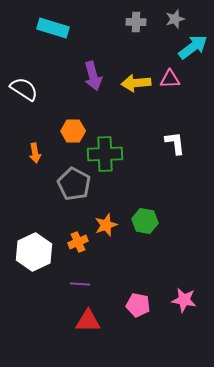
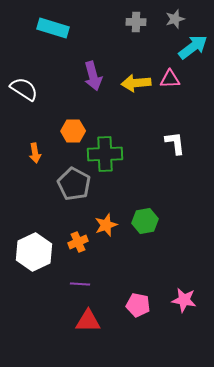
green hexagon: rotated 20 degrees counterclockwise
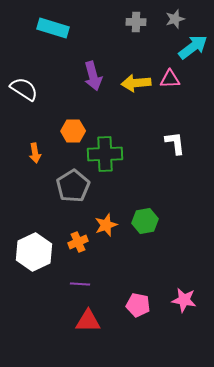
gray pentagon: moved 1 px left, 2 px down; rotated 12 degrees clockwise
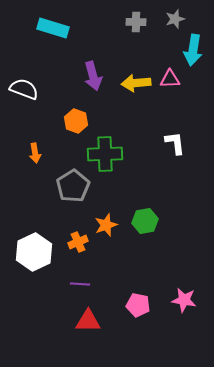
cyan arrow: moved 3 px down; rotated 136 degrees clockwise
white semicircle: rotated 12 degrees counterclockwise
orange hexagon: moved 3 px right, 10 px up; rotated 20 degrees clockwise
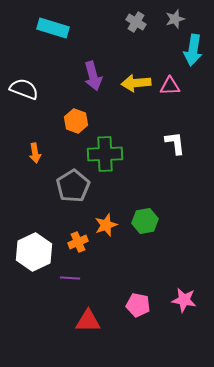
gray cross: rotated 30 degrees clockwise
pink triangle: moved 7 px down
purple line: moved 10 px left, 6 px up
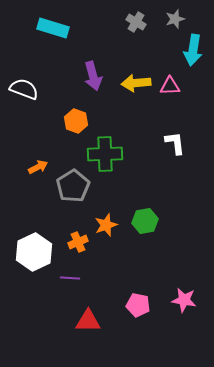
orange arrow: moved 3 px right, 14 px down; rotated 108 degrees counterclockwise
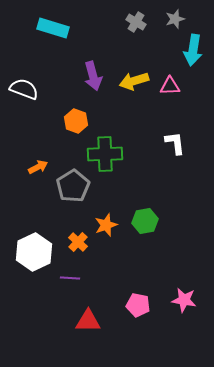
yellow arrow: moved 2 px left, 2 px up; rotated 12 degrees counterclockwise
orange cross: rotated 24 degrees counterclockwise
